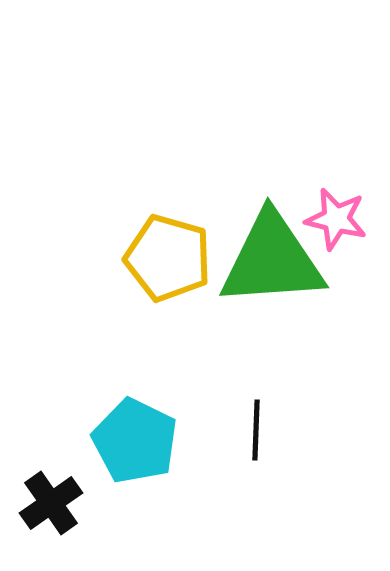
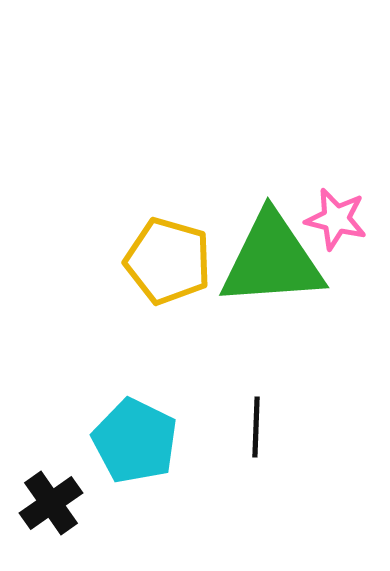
yellow pentagon: moved 3 px down
black line: moved 3 px up
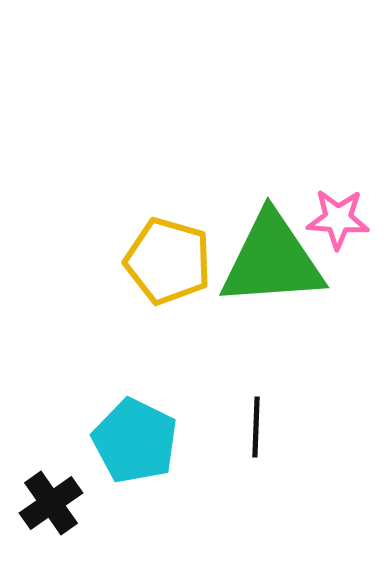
pink star: moved 2 px right; rotated 10 degrees counterclockwise
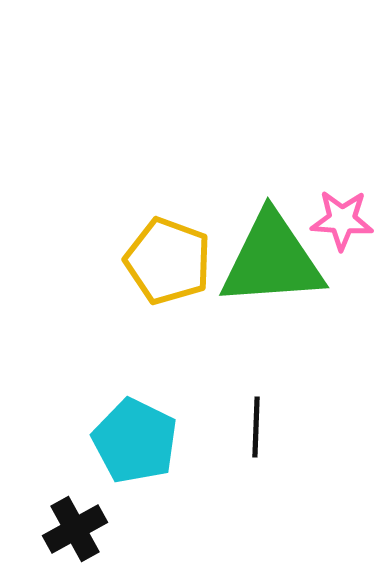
pink star: moved 4 px right, 1 px down
yellow pentagon: rotated 4 degrees clockwise
black cross: moved 24 px right, 26 px down; rotated 6 degrees clockwise
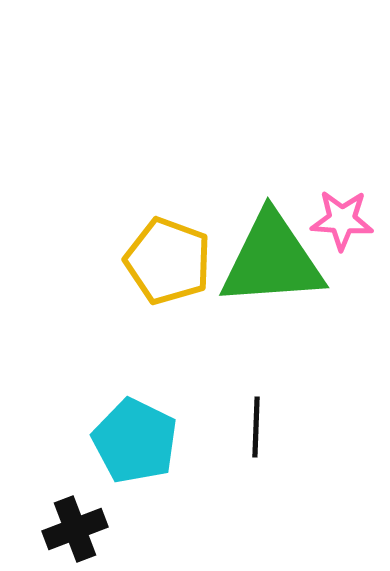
black cross: rotated 8 degrees clockwise
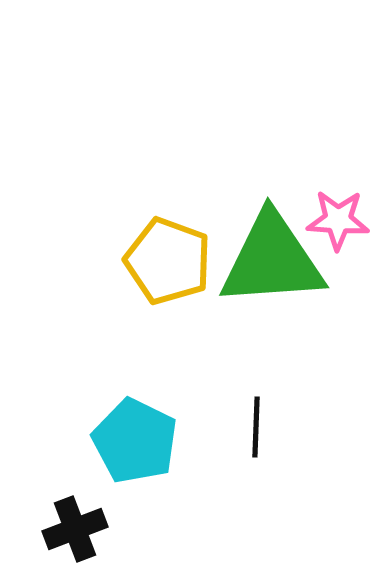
pink star: moved 4 px left
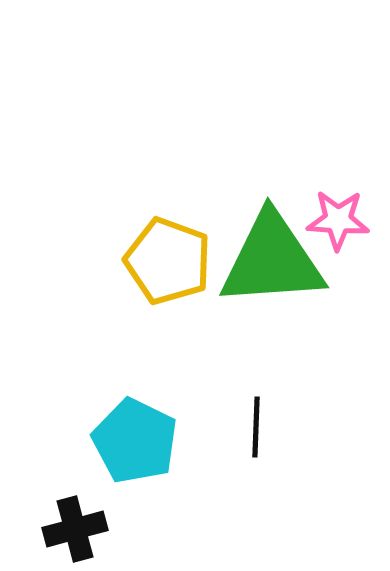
black cross: rotated 6 degrees clockwise
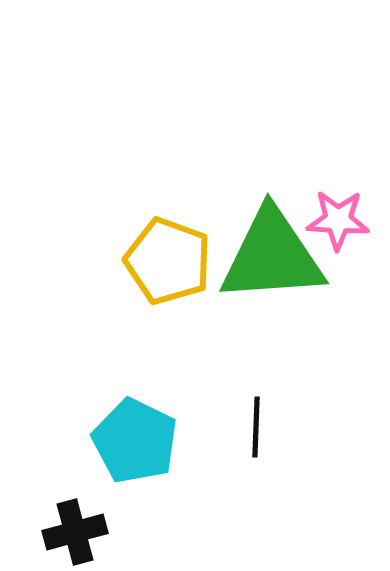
green triangle: moved 4 px up
black cross: moved 3 px down
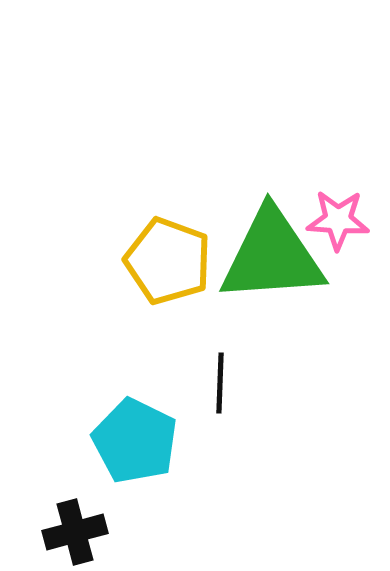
black line: moved 36 px left, 44 px up
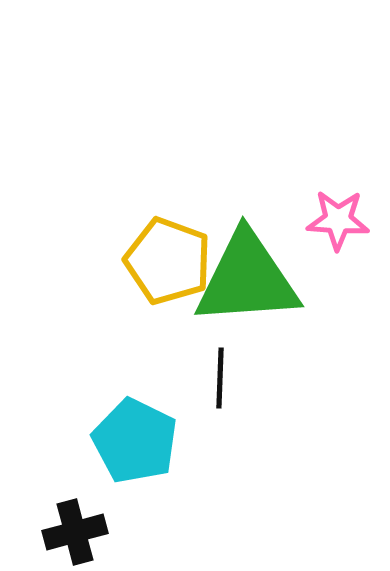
green triangle: moved 25 px left, 23 px down
black line: moved 5 px up
